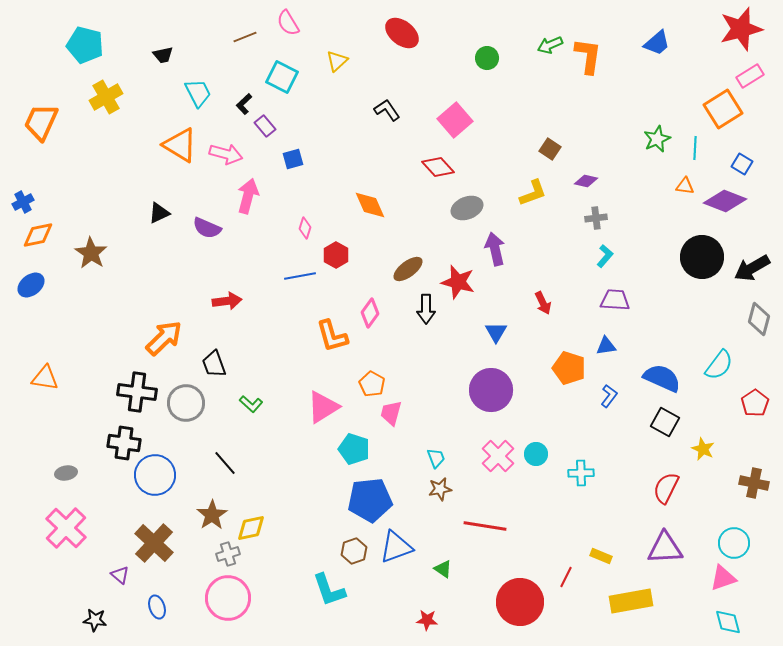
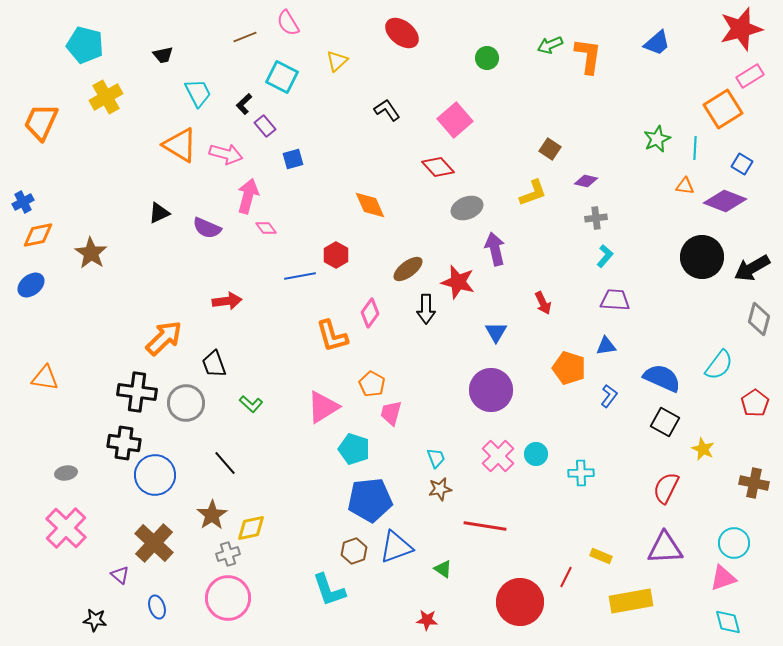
pink diamond at (305, 228): moved 39 px left; rotated 55 degrees counterclockwise
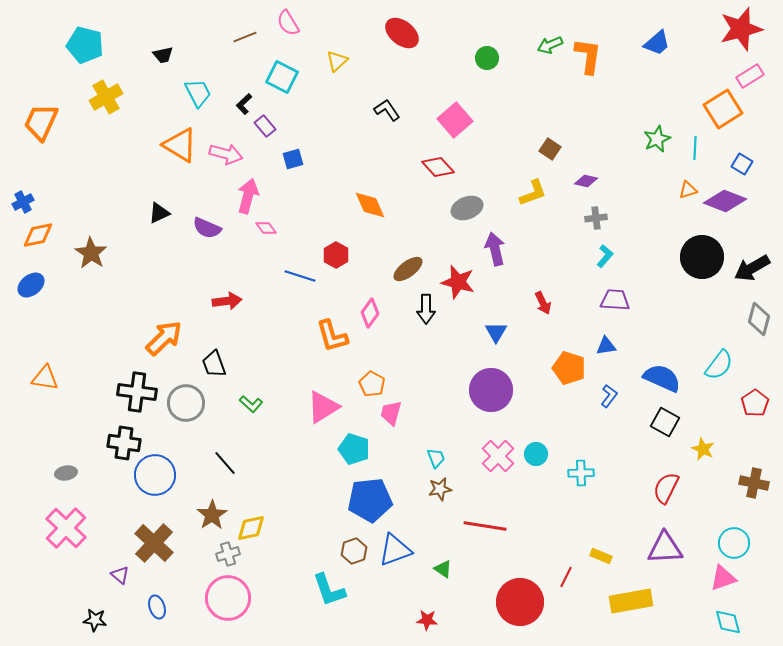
orange triangle at (685, 186): moved 3 px right, 4 px down; rotated 24 degrees counterclockwise
blue line at (300, 276): rotated 28 degrees clockwise
blue triangle at (396, 547): moved 1 px left, 3 px down
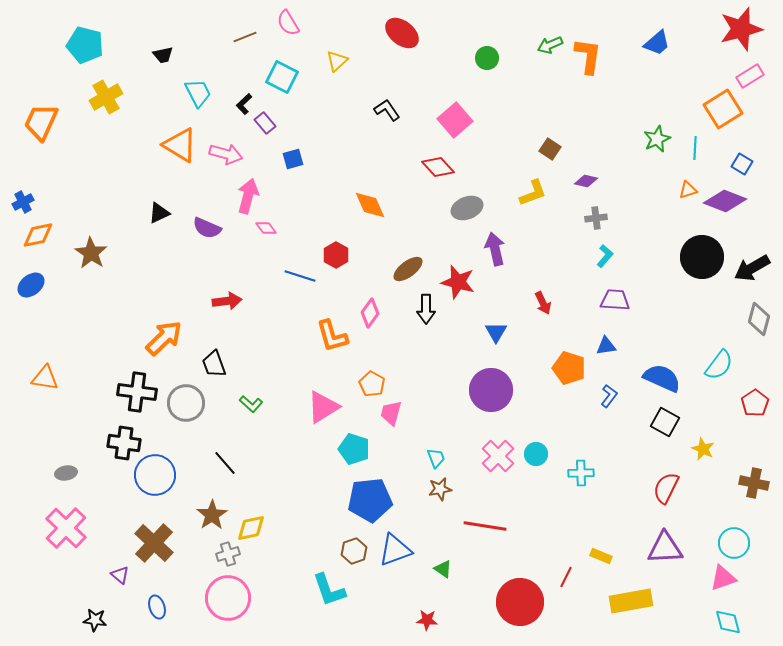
purple rectangle at (265, 126): moved 3 px up
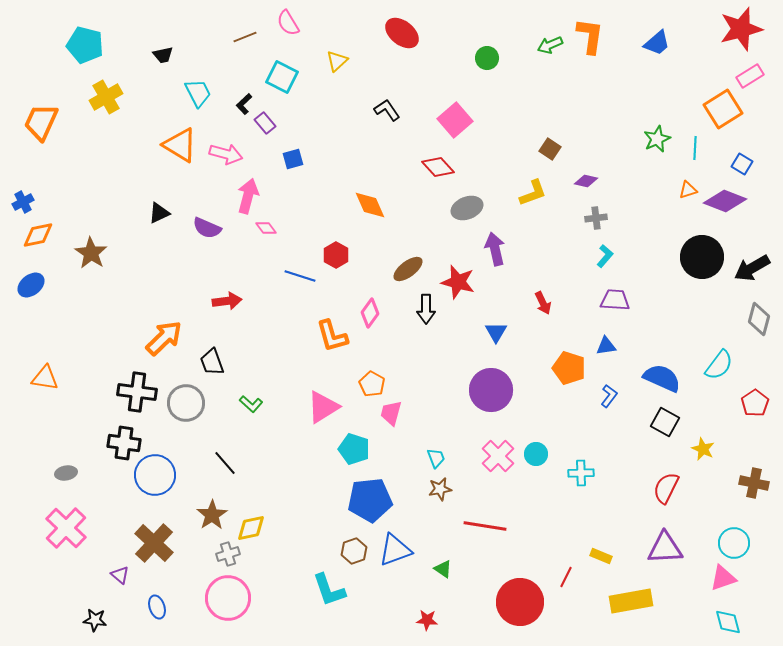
orange L-shape at (588, 56): moved 2 px right, 20 px up
black trapezoid at (214, 364): moved 2 px left, 2 px up
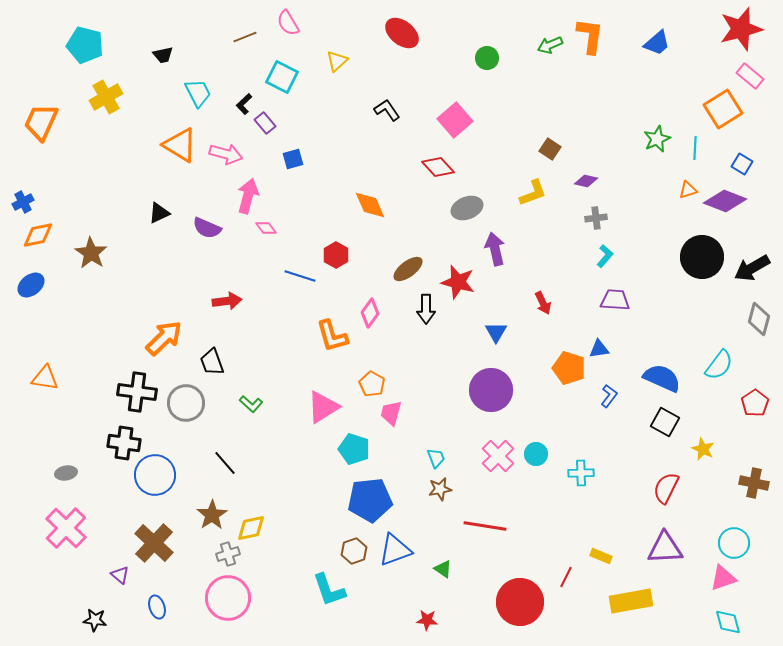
pink rectangle at (750, 76): rotated 72 degrees clockwise
blue triangle at (606, 346): moved 7 px left, 3 px down
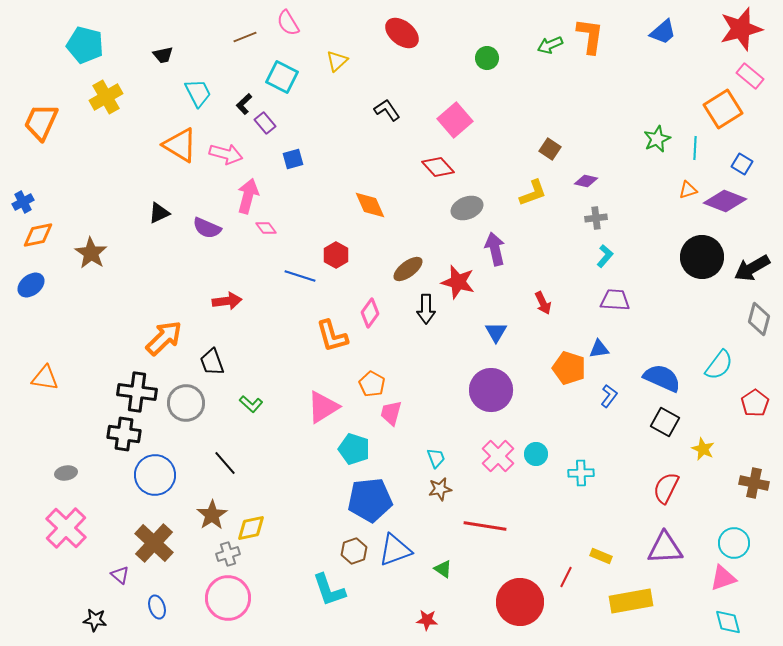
blue trapezoid at (657, 43): moved 6 px right, 11 px up
black cross at (124, 443): moved 9 px up
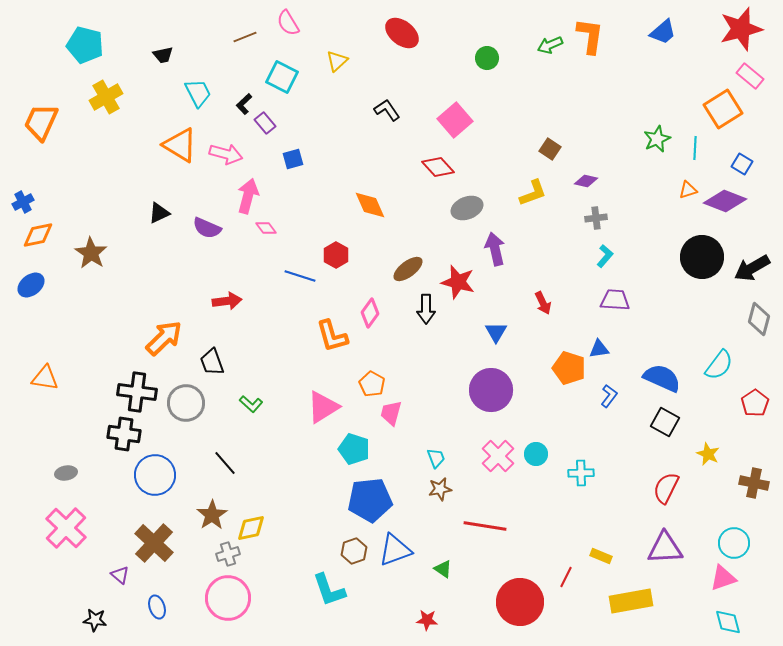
yellow star at (703, 449): moved 5 px right, 5 px down
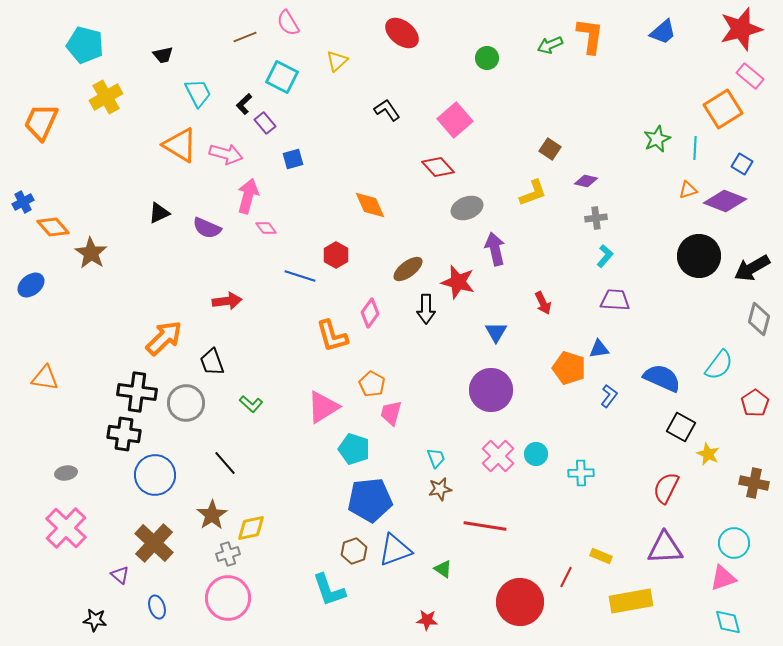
orange diamond at (38, 235): moved 15 px right, 8 px up; rotated 60 degrees clockwise
black circle at (702, 257): moved 3 px left, 1 px up
black square at (665, 422): moved 16 px right, 5 px down
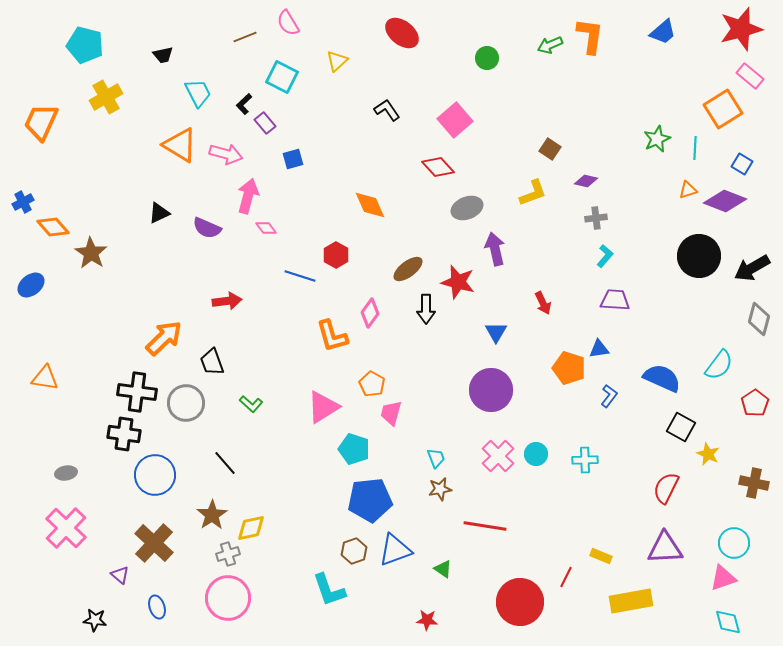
cyan cross at (581, 473): moved 4 px right, 13 px up
